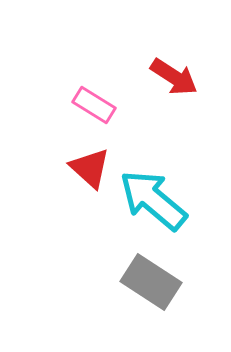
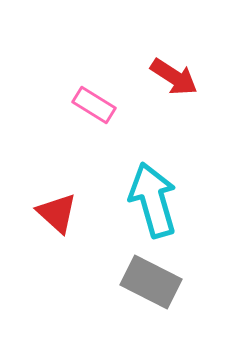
red triangle: moved 33 px left, 45 px down
cyan arrow: rotated 34 degrees clockwise
gray rectangle: rotated 6 degrees counterclockwise
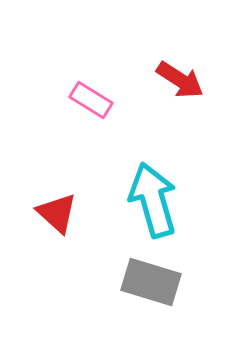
red arrow: moved 6 px right, 3 px down
pink rectangle: moved 3 px left, 5 px up
gray rectangle: rotated 10 degrees counterclockwise
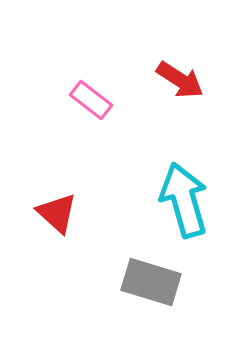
pink rectangle: rotated 6 degrees clockwise
cyan arrow: moved 31 px right
